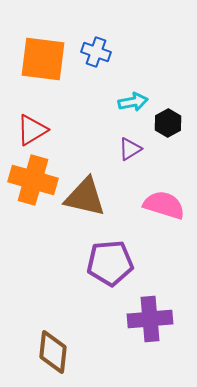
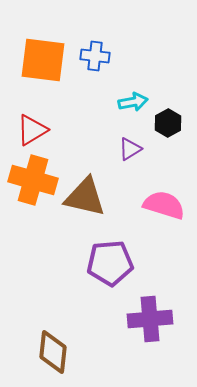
blue cross: moved 1 px left, 4 px down; rotated 12 degrees counterclockwise
orange square: moved 1 px down
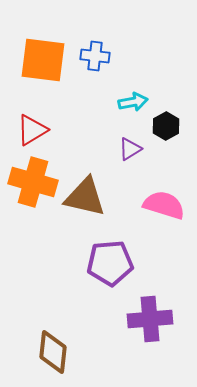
black hexagon: moved 2 px left, 3 px down
orange cross: moved 2 px down
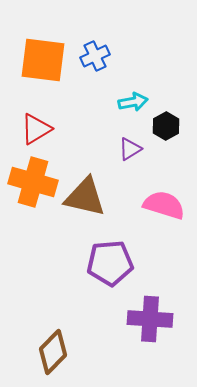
blue cross: rotated 32 degrees counterclockwise
red triangle: moved 4 px right, 1 px up
purple cross: rotated 9 degrees clockwise
brown diamond: rotated 39 degrees clockwise
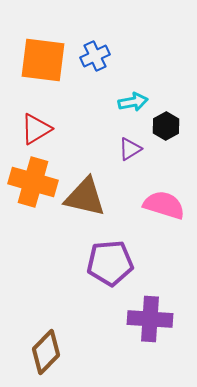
brown diamond: moved 7 px left
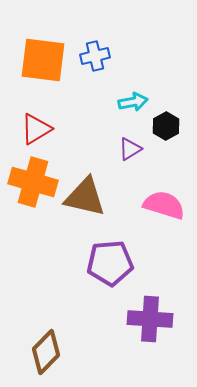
blue cross: rotated 12 degrees clockwise
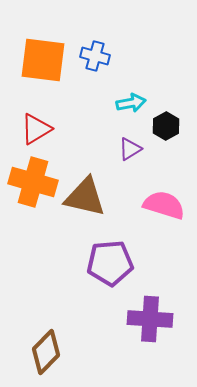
blue cross: rotated 28 degrees clockwise
cyan arrow: moved 2 px left, 1 px down
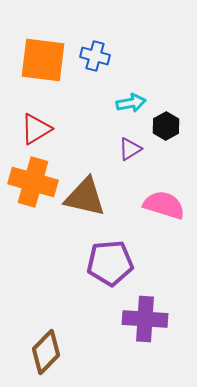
purple cross: moved 5 px left
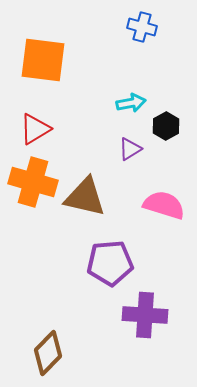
blue cross: moved 47 px right, 29 px up
red triangle: moved 1 px left
purple cross: moved 4 px up
brown diamond: moved 2 px right, 1 px down
